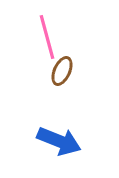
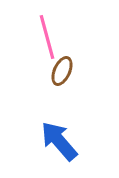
blue arrow: rotated 153 degrees counterclockwise
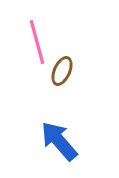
pink line: moved 10 px left, 5 px down
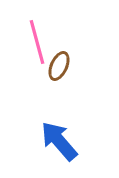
brown ellipse: moved 3 px left, 5 px up
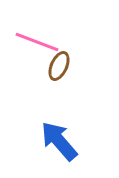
pink line: rotated 54 degrees counterclockwise
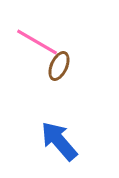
pink line: rotated 9 degrees clockwise
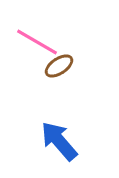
brown ellipse: rotated 32 degrees clockwise
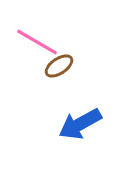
blue arrow: moved 21 px right, 17 px up; rotated 78 degrees counterclockwise
